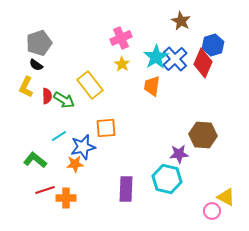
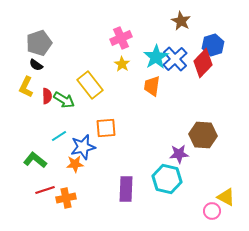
red diamond: rotated 20 degrees clockwise
orange cross: rotated 12 degrees counterclockwise
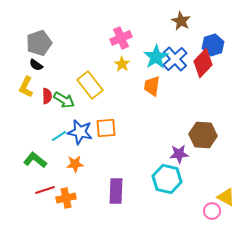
blue star: moved 3 px left, 15 px up; rotated 25 degrees clockwise
purple rectangle: moved 10 px left, 2 px down
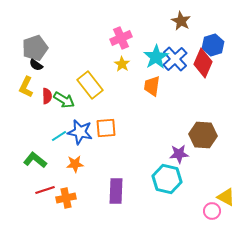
gray pentagon: moved 4 px left, 5 px down
red diamond: rotated 20 degrees counterclockwise
